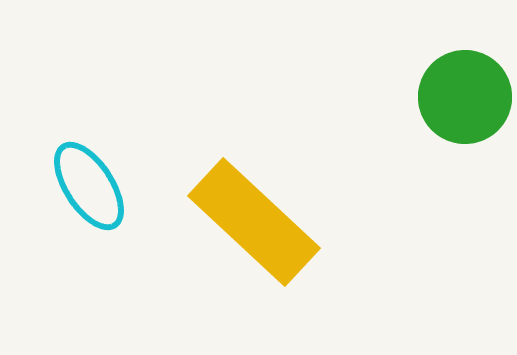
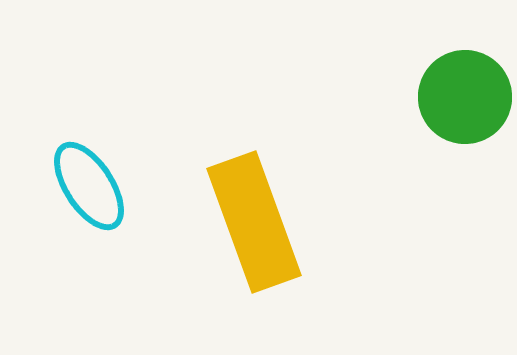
yellow rectangle: rotated 27 degrees clockwise
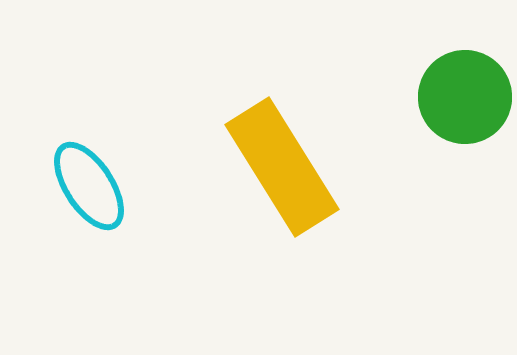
yellow rectangle: moved 28 px right, 55 px up; rotated 12 degrees counterclockwise
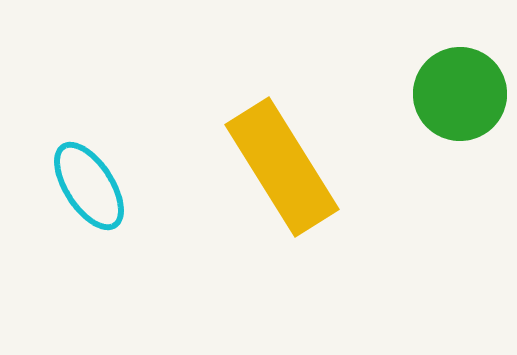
green circle: moved 5 px left, 3 px up
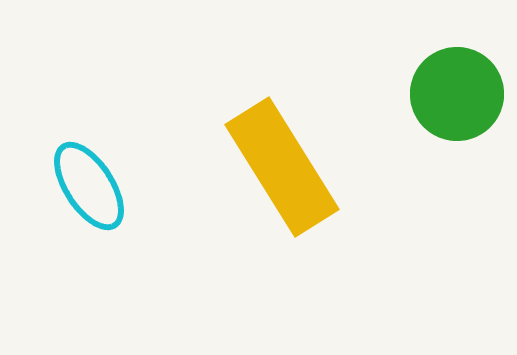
green circle: moved 3 px left
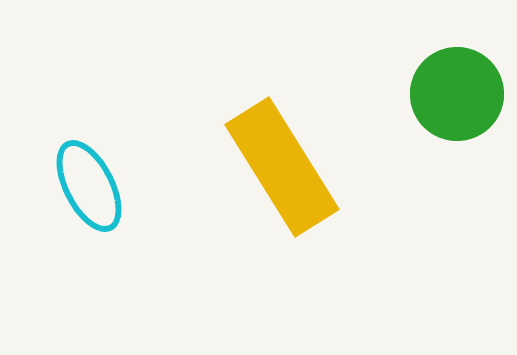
cyan ellipse: rotated 6 degrees clockwise
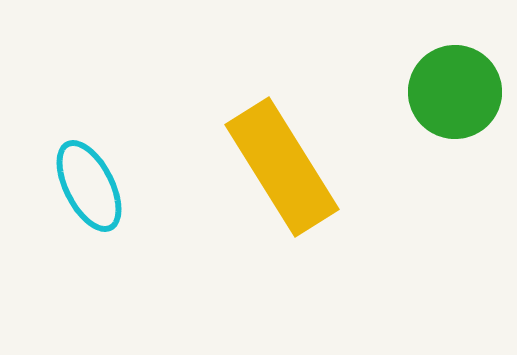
green circle: moved 2 px left, 2 px up
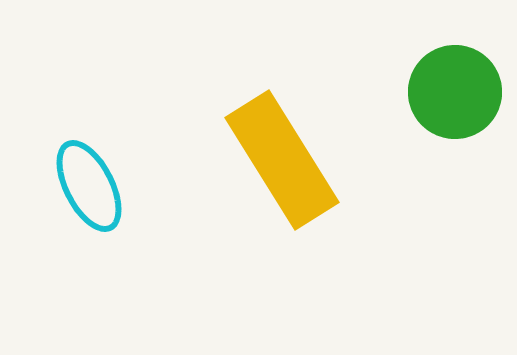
yellow rectangle: moved 7 px up
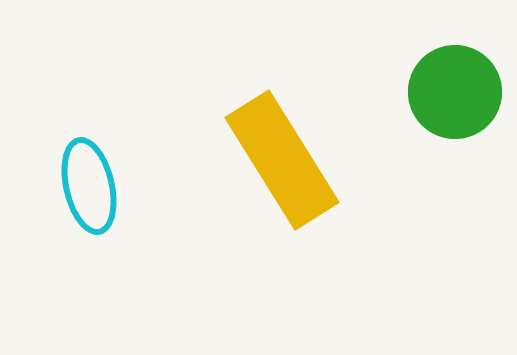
cyan ellipse: rotated 14 degrees clockwise
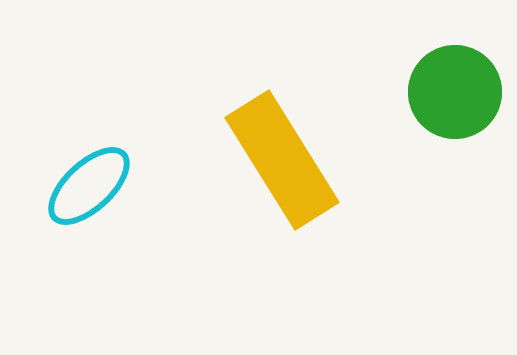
cyan ellipse: rotated 60 degrees clockwise
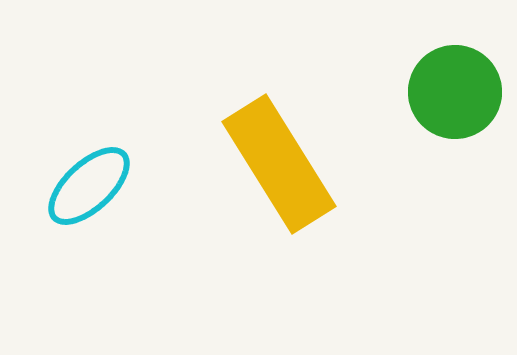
yellow rectangle: moved 3 px left, 4 px down
